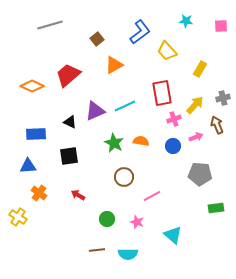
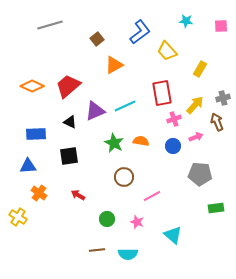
red trapezoid: moved 11 px down
brown arrow: moved 3 px up
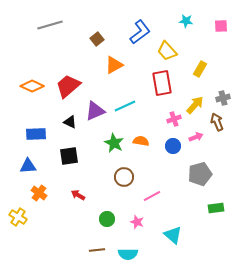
red rectangle: moved 10 px up
gray pentagon: rotated 20 degrees counterclockwise
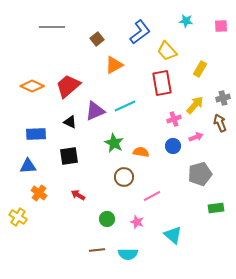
gray line: moved 2 px right, 2 px down; rotated 15 degrees clockwise
brown arrow: moved 3 px right, 1 px down
orange semicircle: moved 11 px down
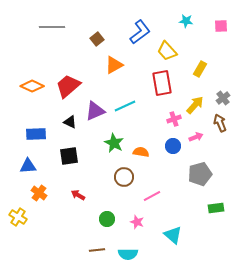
gray cross: rotated 24 degrees counterclockwise
